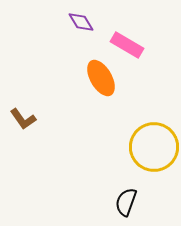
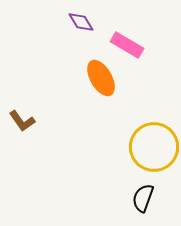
brown L-shape: moved 1 px left, 2 px down
black semicircle: moved 17 px right, 4 px up
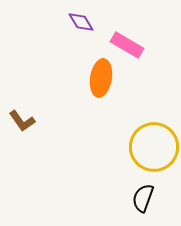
orange ellipse: rotated 39 degrees clockwise
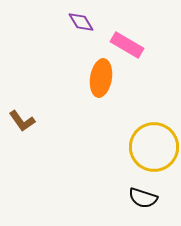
black semicircle: rotated 92 degrees counterclockwise
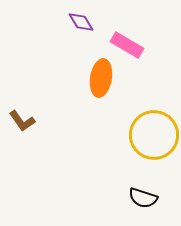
yellow circle: moved 12 px up
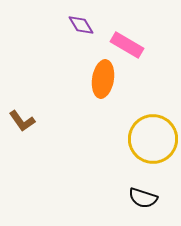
purple diamond: moved 3 px down
orange ellipse: moved 2 px right, 1 px down
yellow circle: moved 1 px left, 4 px down
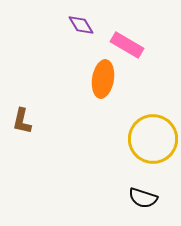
brown L-shape: rotated 48 degrees clockwise
